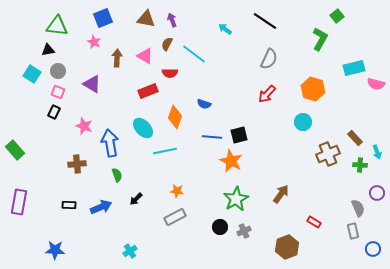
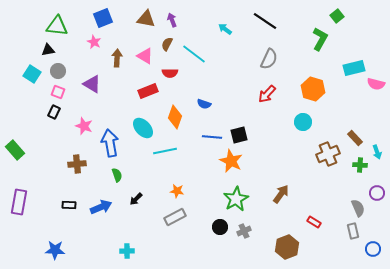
cyan cross at (130, 251): moved 3 px left; rotated 32 degrees clockwise
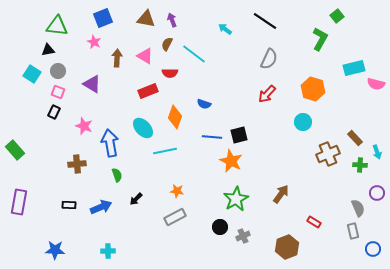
gray cross at (244, 231): moved 1 px left, 5 px down
cyan cross at (127, 251): moved 19 px left
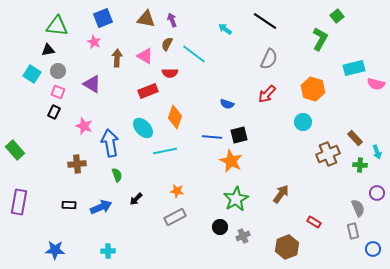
blue semicircle at (204, 104): moved 23 px right
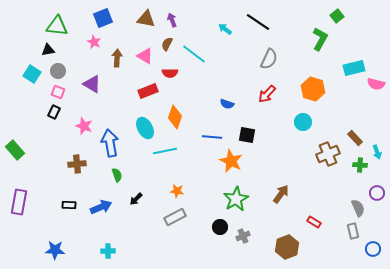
black line at (265, 21): moved 7 px left, 1 px down
cyan ellipse at (143, 128): moved 2 px right; rotated 15 degrees clockwise
black square at (239, 135): moved 8 px right; rotated 24 degrees clockwise
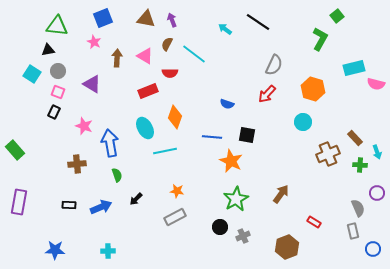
gray semicircle at (269, 59): moved 5 px right, 6 px down
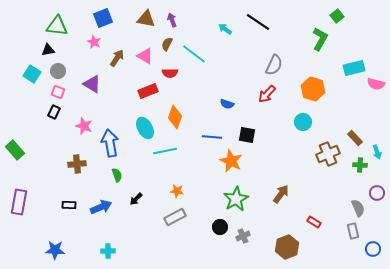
brown arrow at (117, 58): rotated 30 degrees clockwise
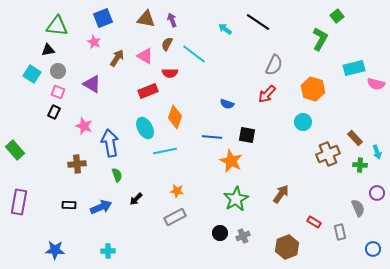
black circle at (220, 227): moved 6 px down
gray rectangle at (353, 231): moved 13 px left, 1 px down
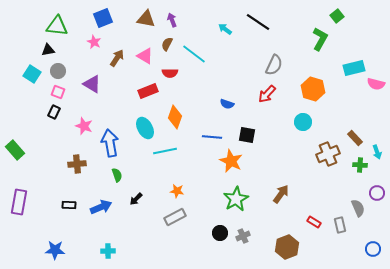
gray rectangle at (340, 232): moved 7 px up
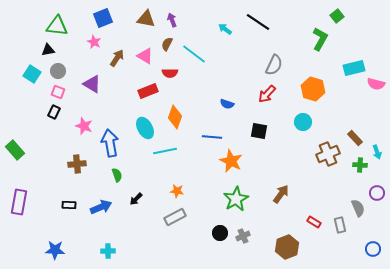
black square at (247, 135): moved 12 px right, 4 px up
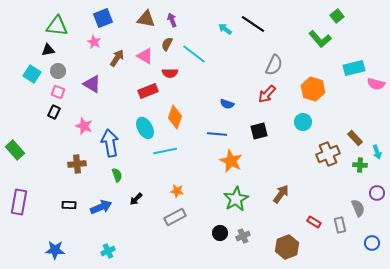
black line at (258, 22): moved 5 px left, 2 px down
green L-shape at (320, 39): rotated 110 degrees clockwise
black square at (259, 131): rotated 24 degrees counterclockwise
blue line at (212, 137): moved 5 px right, 3 px up
blue circle at (373, 249): moved 1 px left, 6 px up
cyan cross at (108, 251): rotated 24 degrees counterclockwise
